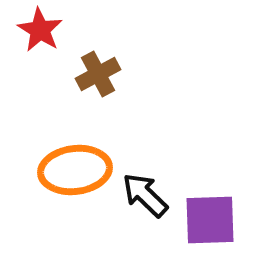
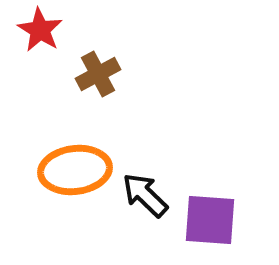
purple square: rotated 6 degrees clockwise
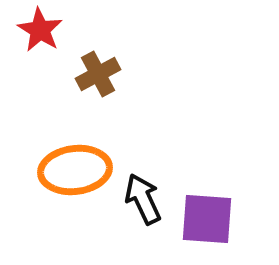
black arrow: moved 2 px left, 4 px down; rotated 21 degrees clockwise
purple square: moved 3 px left, 1 px up
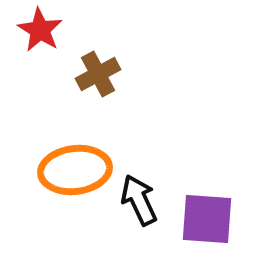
black arrow: moved 4 px left, 1 px down
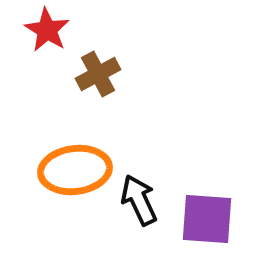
red star: moved 7 px right
